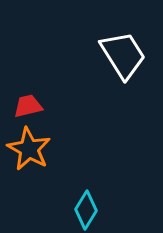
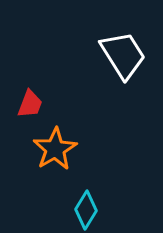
red trapezoid: moved 2 px right, 2 px up; rotated 124 degrees clockwise
orange star: moved 26 px right; rotated 12 degrees clockwise
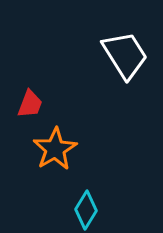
white trapezoid: moved 2 px right
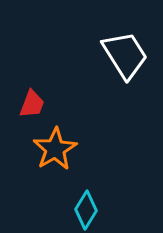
red trapezoid: moved 2 px right
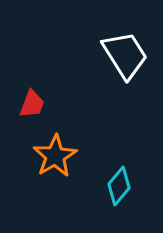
orange star: moved 7 px down
cyan diamond: moved 33 px right, 24 px up; rotated 9 degrees clockwise
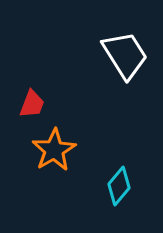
orange star: moved 1 px left, 6 px up
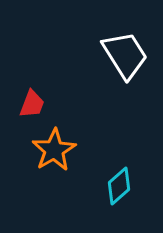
cyan diamond: rotated 9 degrees clockwise
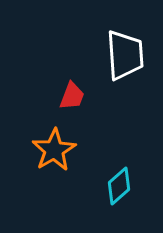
white trapezoid: rotated 28 degrees clockwise
red trapezoid: moved 40 px right, 8 px up
